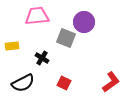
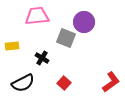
red square: rotated 16 degrees clockwise
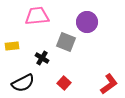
purple circle: moved 3 px right
gray square: moved 4 px down
red L-shape: moved 2 px left, 2 px down
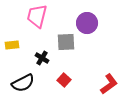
pink trapezoid: rotated 70 degrees counterclockwise
purple circle: moved 1 px down
gray square: rotated 24 degrees counterclockwise
yellow rectangle: moved 1 px up
red square: moved 3 px up
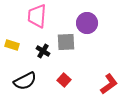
pink trapezoid: rotated 10 degrees counterclockwise
yellow rectangle: rotated 24 degrees clockwise
black cross: moved 1 px right, 7 px up
black semicircle: moved 2 px right, 2 px up
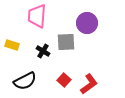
red L-shape: moved 20 px left
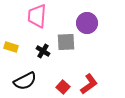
yellow rectangle: moved 1 px left, 2 px down
red square: moved 1 px left, 7 px down
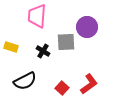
purple circle: moved 4 px down
red square: moved 1 px left, 1 px down
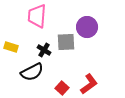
black cross: moved 1 px right, 1 px up
black semicircle: moved 7 px right, 9 px up
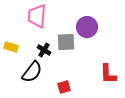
black semicircle: rotated 25 degrees counterclockwise
red L-shape: moved 19 px right, 10 px up; rotated 125 degrees clockwise
red square: moved 2 px right, 1 px up; rotated 32 degrees clockwise
